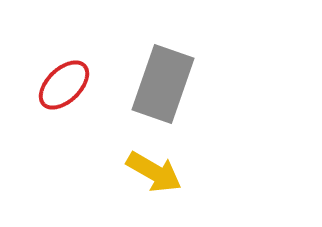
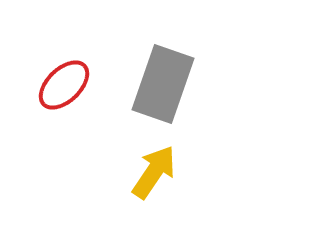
yellow arrow: rotated 86 degrees counterclockwise
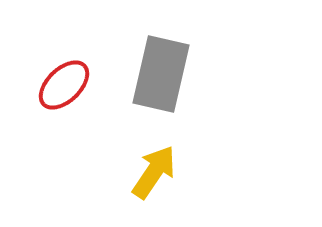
gray rectangle: moved 2 px left, 10 px up; rotated 6 degrees counterclockwise
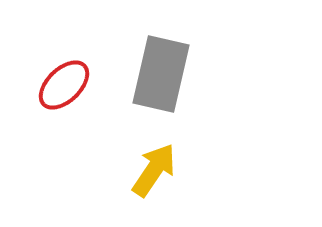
yellow arrow: moved 2 px up
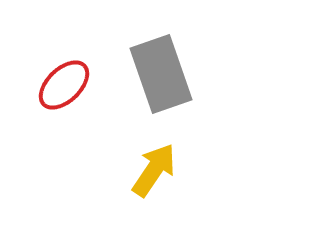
gray rectangle: rotated 32 degrees counterclockwise
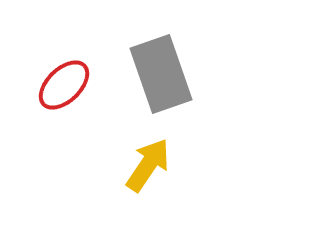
yellow arrow: moved 6 px left, 5 px up
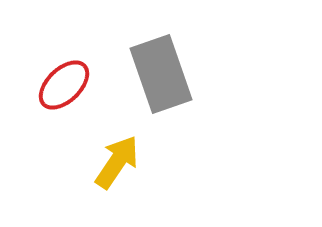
yellow arrow: moved 31 px left, 3 px up
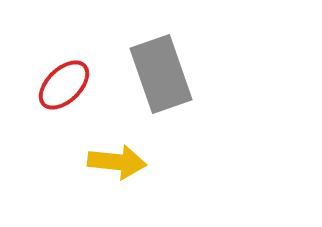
yellow arrow: rotated 62 degrees clockwise
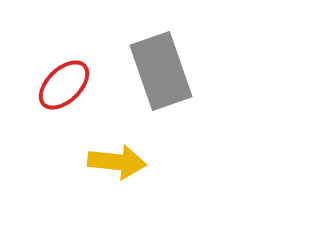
gray rectangle: moved 3 px up
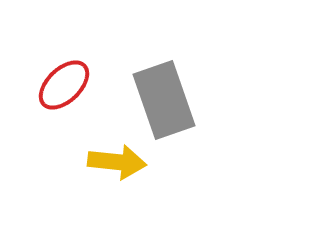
gray rectangle: moved 3 px right, 29 px down
